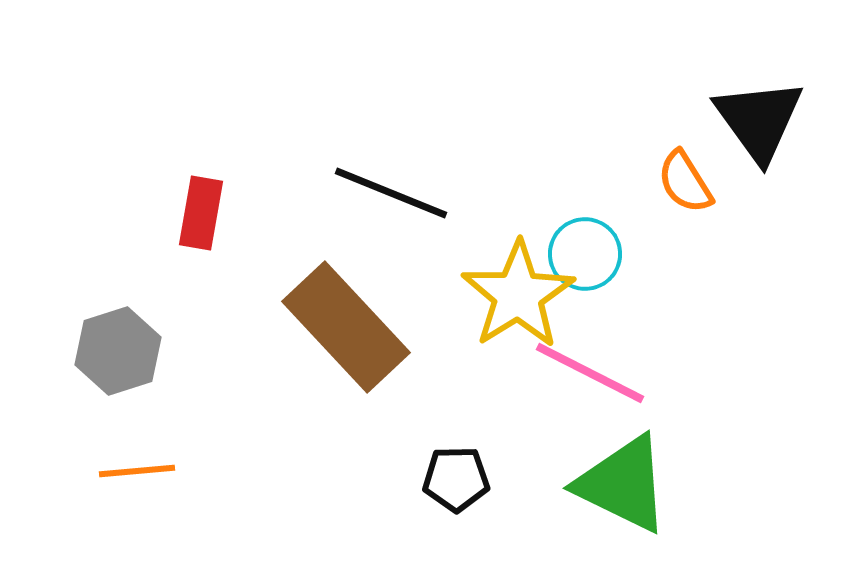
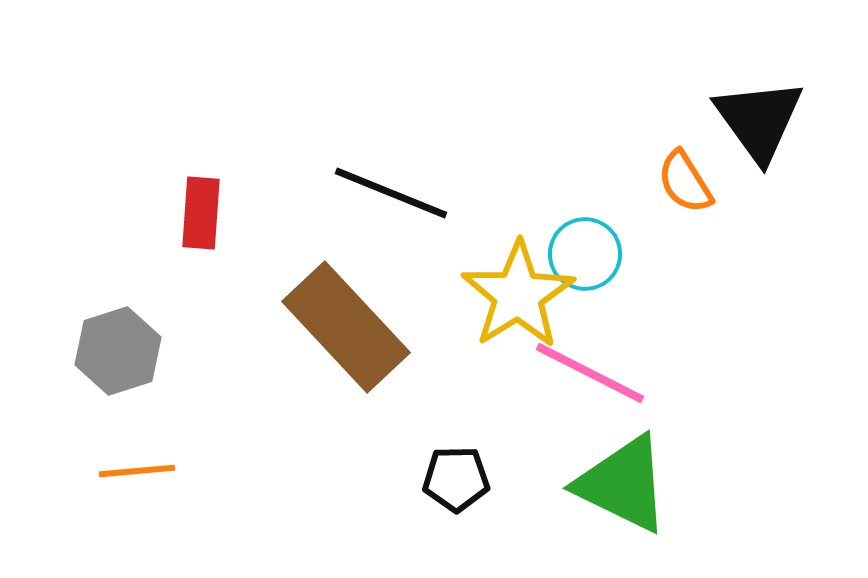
red rectangle: rotated 6 degrees counterclockwise
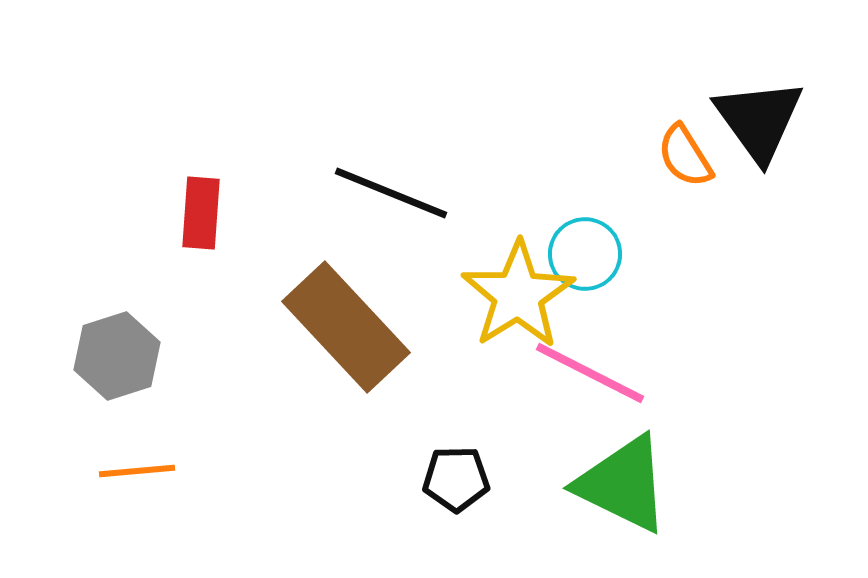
orange semicircle: moved 26 px up
gray hexagon: moved 1 px left, 5 px down
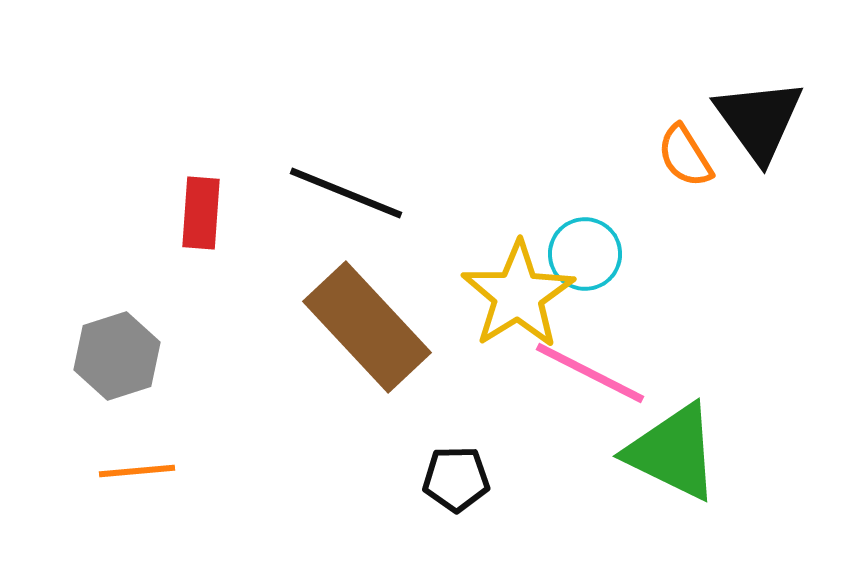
black line: moved 45 px left
brown rectangle: moved 21 px right
green triangle: moved 50 px right, 32 px up
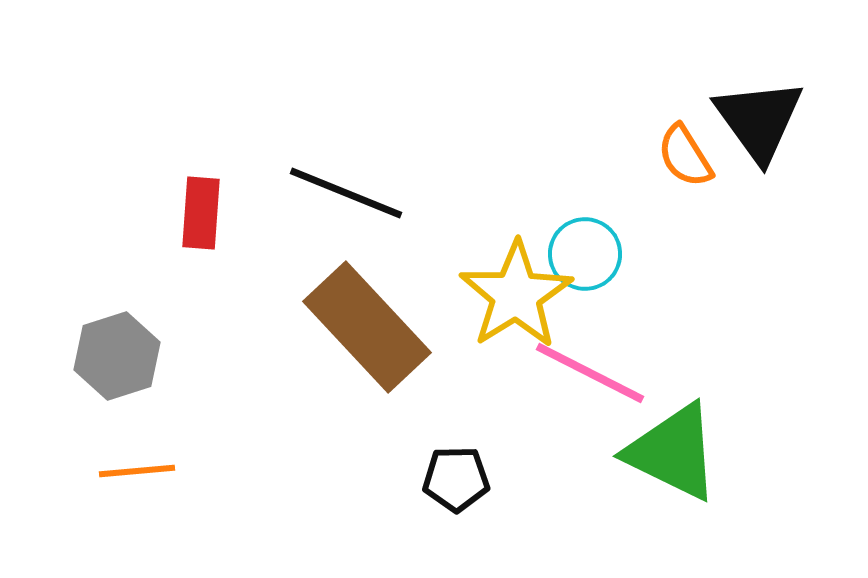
yellow star: moved 2 px left
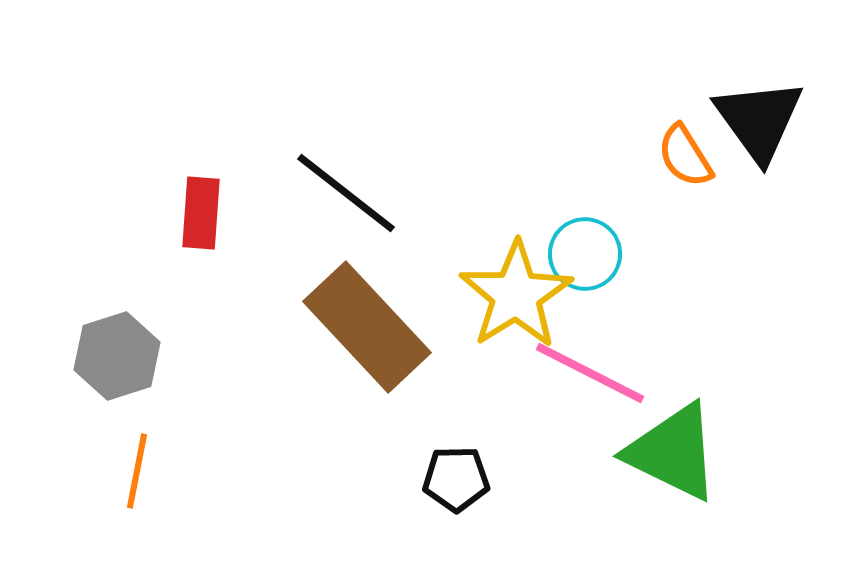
black line: rotated 16 degrees clockwise
orange line: rotated 74 degrees counterclockwise
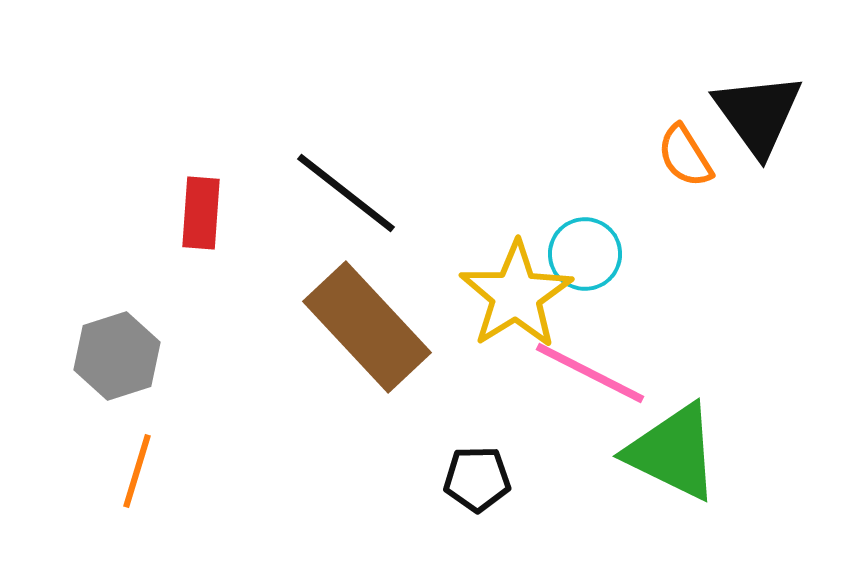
black triangle: moved 1 px left, 6 px up
orange line: rotated 6 degrees clockwise
black pentagon: moved 21 px right
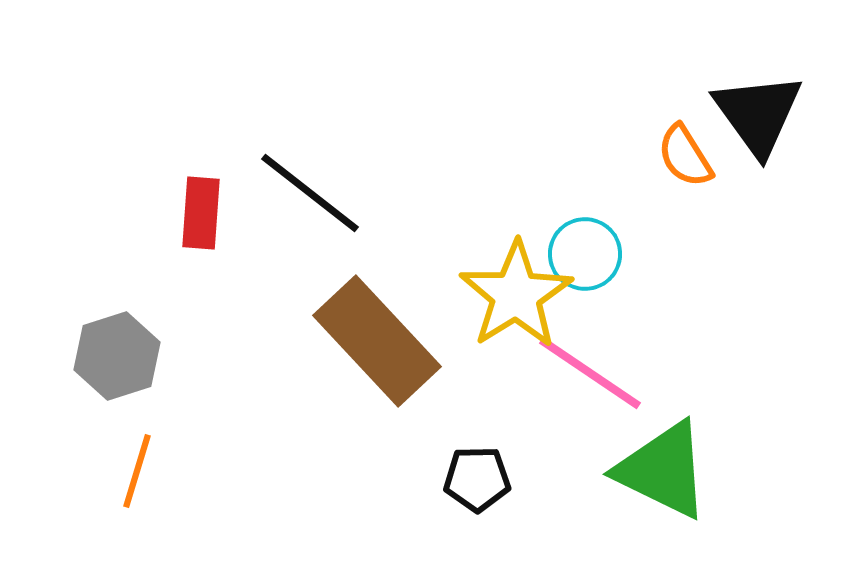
black line: moved 36 px left
brown rectangle: moved 10 px right, 14 px down
pink line: rotated 7 degrees clockwise
green triangle: moved 10 px left, 18 px down
